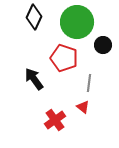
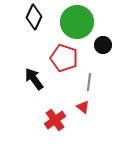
gray line: moved 1 px up
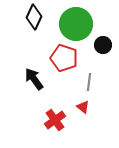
green circle: moved 1 px left, 2 px down
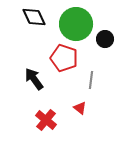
black diamond: rotated 50 degrees counterclockwise
black circle: moved 2 px right, 6 px up
gray line: moved 2 px right, 2 px up
red triangle: moved 3 px left, 1 px down
red cross: moved 9 px left; rotated 15 degrees counterclockwise
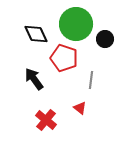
black diamond: moved 2 px right, 17 px down
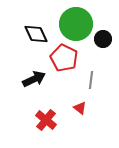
black circle: moved 2 px left
red pentagon: rotated 8 degrees clockwise
black arrow: rotated 100 degrees clockwise
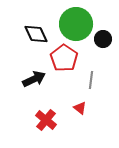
red pentagon: rotated 8 degrees clockwise
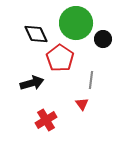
green circle: moved 1 px up
red pentagon: moved 4 px left
black arrow: moved 2 px left, 4 px down; rotated 10 degrees clockwise
red triangle: moved 2 px right, 4 px up; rotated 16 degrees clockwise
red cross: rotated 20 degrees clockwise
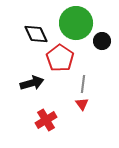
black circle: moved 1 px left, 2 px down
gray line: moved 8 px left, 4 px down
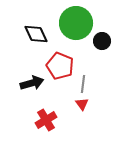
red pentagon: moved 8 px down; rotated 12 degrees counterclockwise
